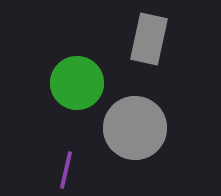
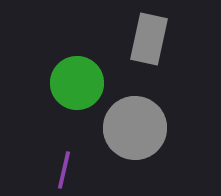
purple line: moved 2 px left
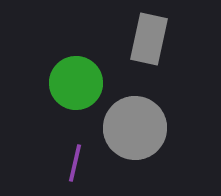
green circle: moved 1 px left
purple line: moved 11 px right, 7 px up
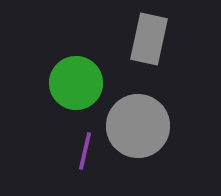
gray circle: moved 3 px right, 2 px up
purple line: moved 10 px right, 12 px up
